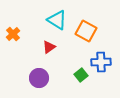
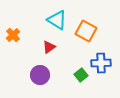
orange cross: moved 1 px down
blue cross: moved 1 px down
purple circle: moved 1 px right, 3 px up
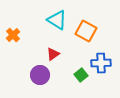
red triangle: moved 4 px right, 7 px down
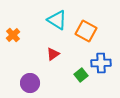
purple circle: moved 10 px left, 8 px down
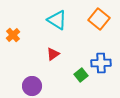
orange square: moved 13 px right, 12 px up; rotated 10 degrees clockwise
purple circle: moved 2 px right, 3 px down
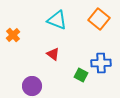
cyan triangle: rotated 10 degrees counterclockwise
red triangle: rotated 48 degrees counterclockwise
green square: rotated 24 degrees counterclockwise
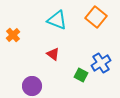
orange square: moved 3 px left, 2 px up
blue cross: rotated 30 degrees counterclockwise
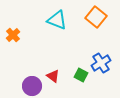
red triangle: moved 22 px down
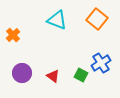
orange square: moved 1 px right, 2 px down
purple circle: moved 10 px left, 13 px up
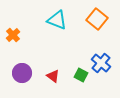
blue cross: rotated 18 degrees counterclockwise
